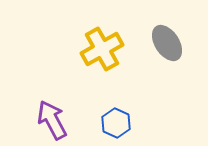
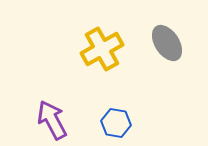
blue hexagon: rotated 16 degrees counterclockwise
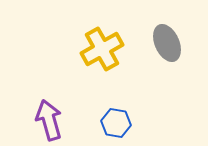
gray ellipse: rotated 9 degrees clockwise
purple arrow: moved 3 px left; rotated 12 degrees clockwise
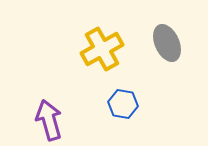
blue hexagon: moved 7 px right, 19 px up
